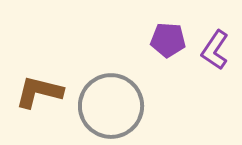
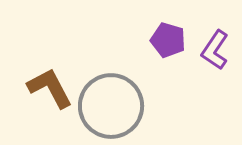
purple pentagon: rotated 12 degrees clockwise
brown L-shape: moved 11 px right, 4 px up; rotated 48 degrees clockwise
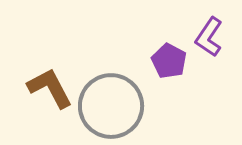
purple pentagon: moved 1 px right, 21 px down; rotated 12 degrees clockwise
purple L-shape: moved 6 px left, 13 px up
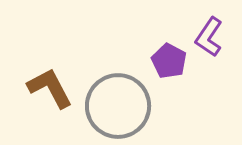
gray circle: moved 7 px right
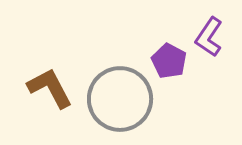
gray circle: moved 2 px right, 7 px up
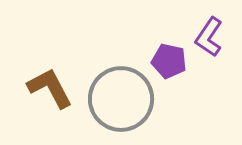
purple pentagon: rotated 16 degrees counterclockwise
gray circle: moved 1 px right
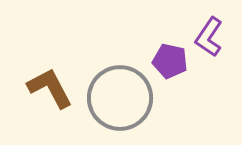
purple pentagon: moved 1 px right
gray circle: moved 1 px left, 1 px up
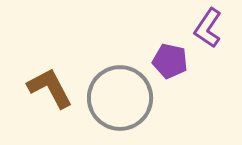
purple L-shape: moved 1 px left, 9 px up
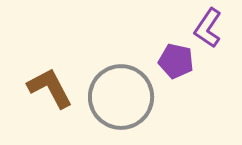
purple pentagon: moved 6 px right
gray circle: moved 1 px right, 1 px up
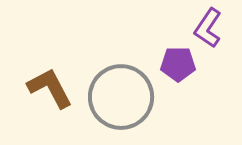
purple pentagon: moved 2 px right, 3 px down; rotated 12 degrees counterclockwise
